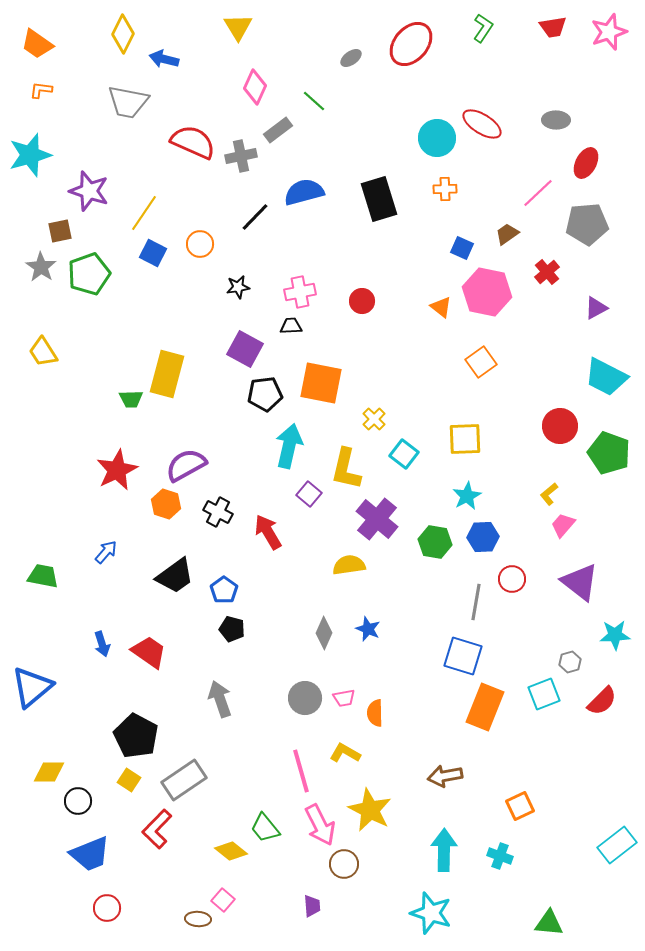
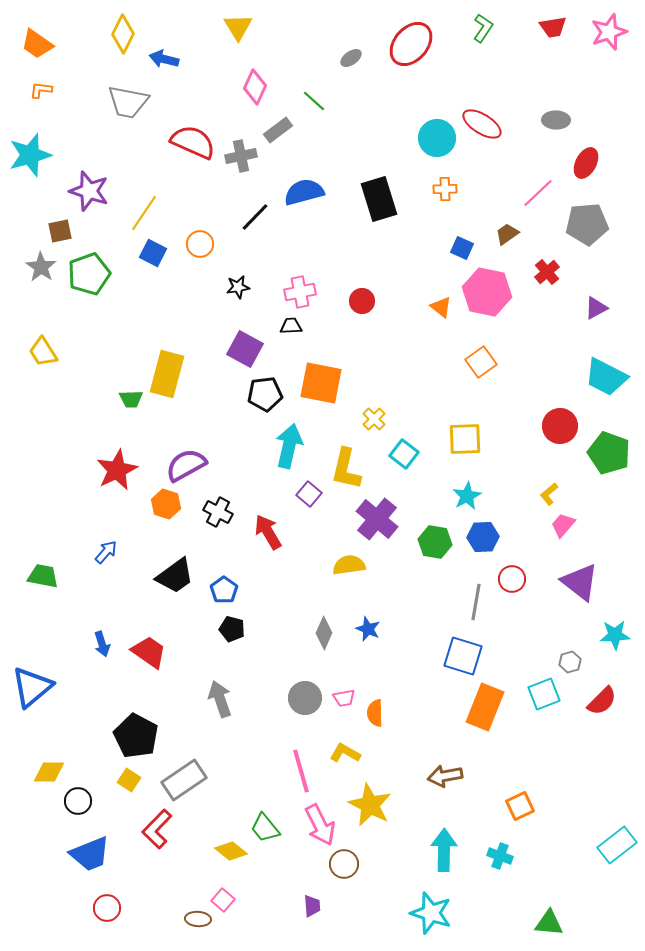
yellow star at (370, 810): moved 5 px up
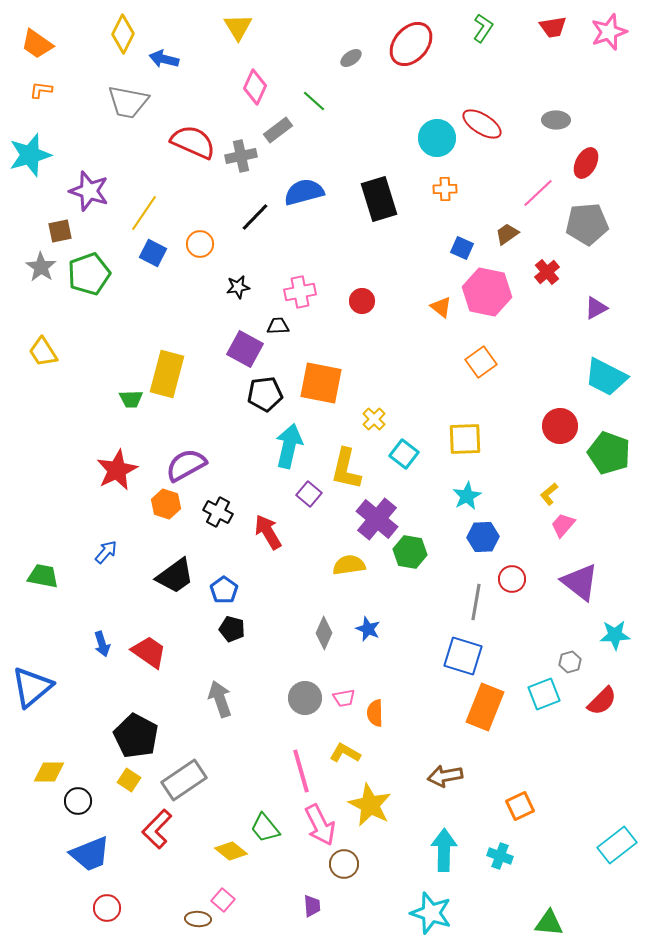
black trapezoid at (291, 326): moved 13 px left
green hexagon at (435, 542): moved 25 px left, 10 px down
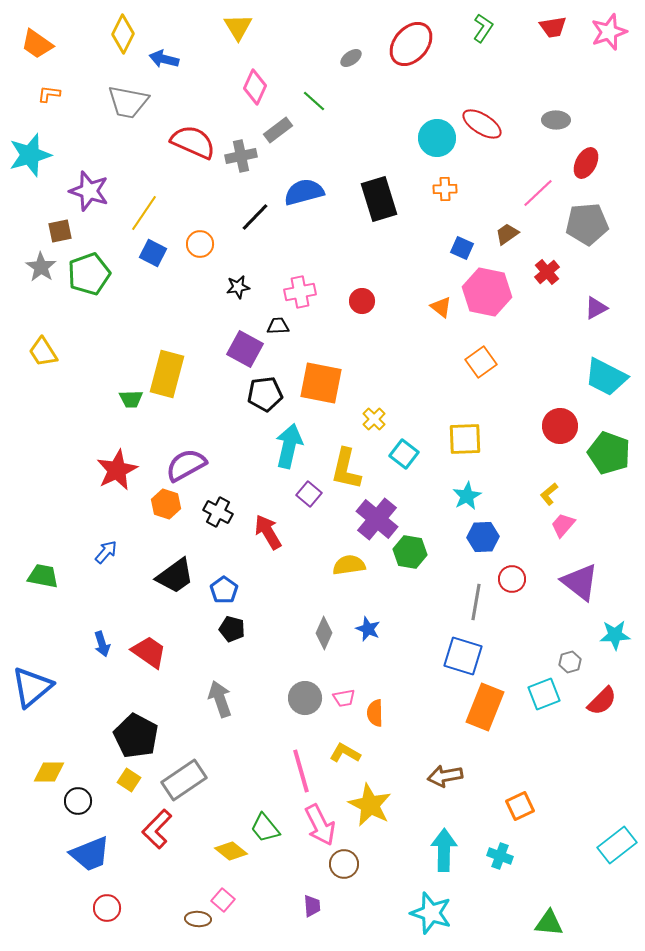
orange L-shape at (41, 90): moved 8 px right, 4 px down
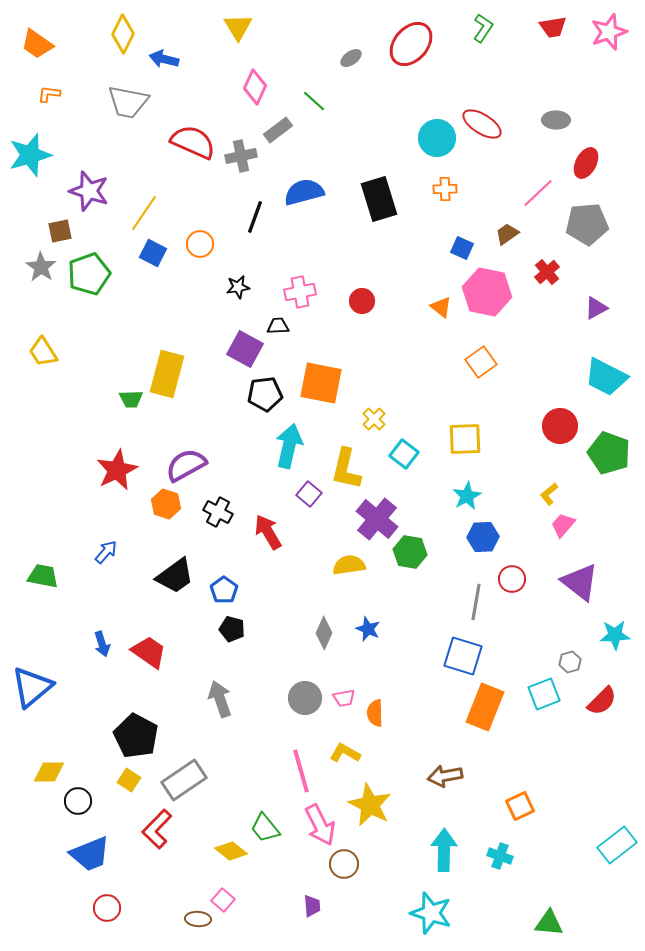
black line at (255, 217): rotated 24 degrees counterclockwise
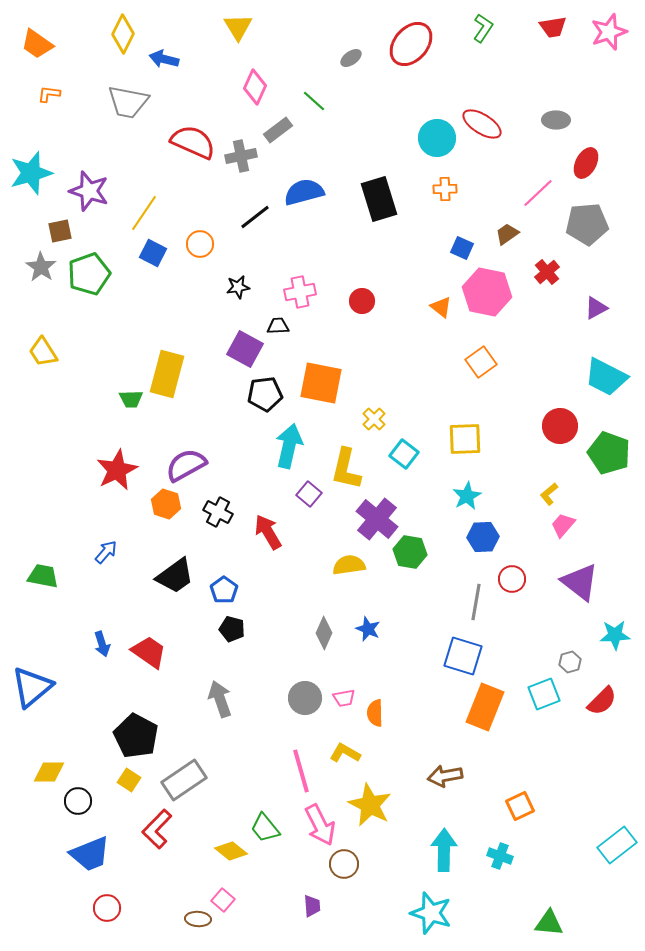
cyan star at (30, 155): moved 1 px right, 18 px down
black line at (255, 217): rotated 32 degrees clockwise
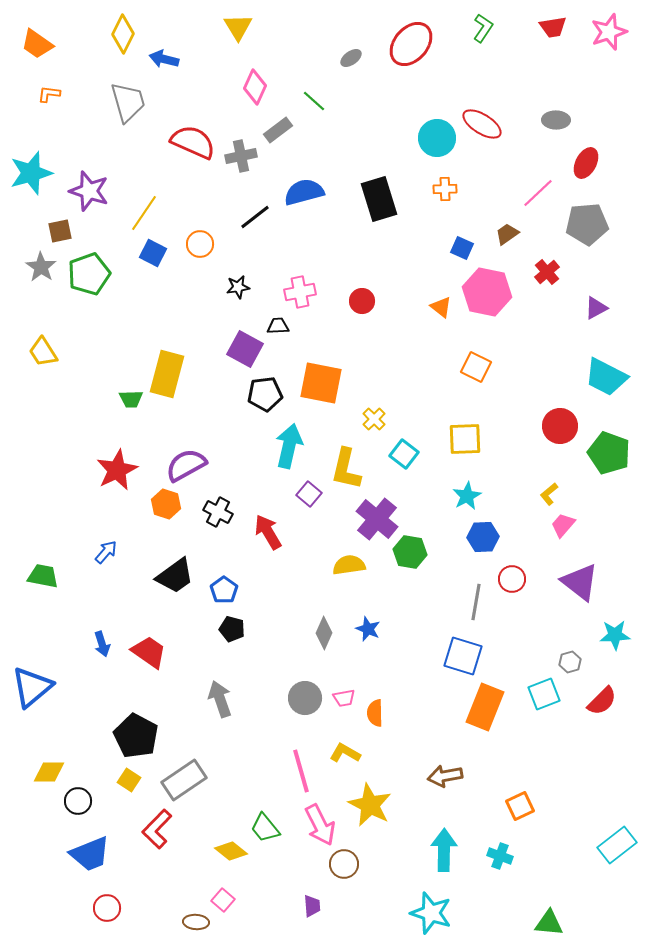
gray trapezoid at (128, 102): rotated 117 degrees counterclockwise
orange square at (481, 362): moved 5 px left, 5 px down; rotated 28 degrees counterclockwise
brown ellipse at (198, 919): moved 2 px left, 3 px down
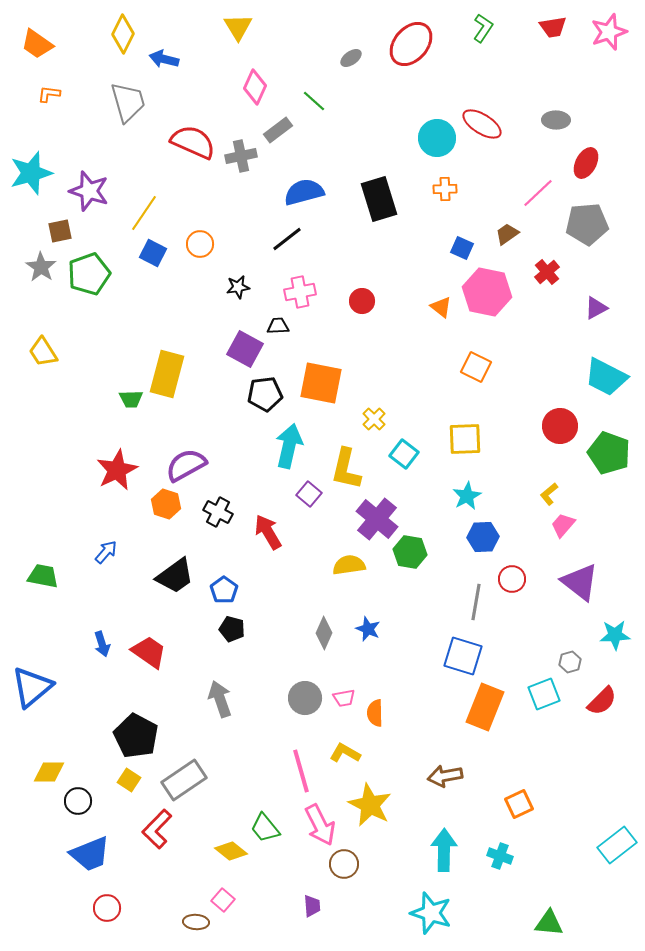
black line at (255, 217): moved 32 px right, 22 px down
orange square at (520, 806): moved 1 px left, 2 px up
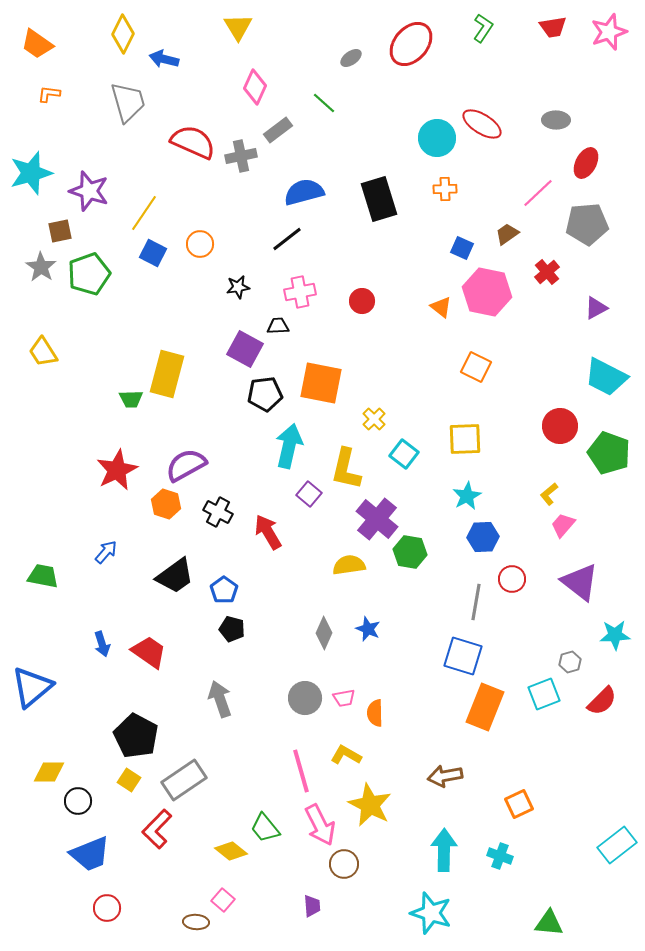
green line at (314, 101): moved 10 px right, 2 px down
yellow L-shape at (345, 753): moved 1 px right, 2 px down
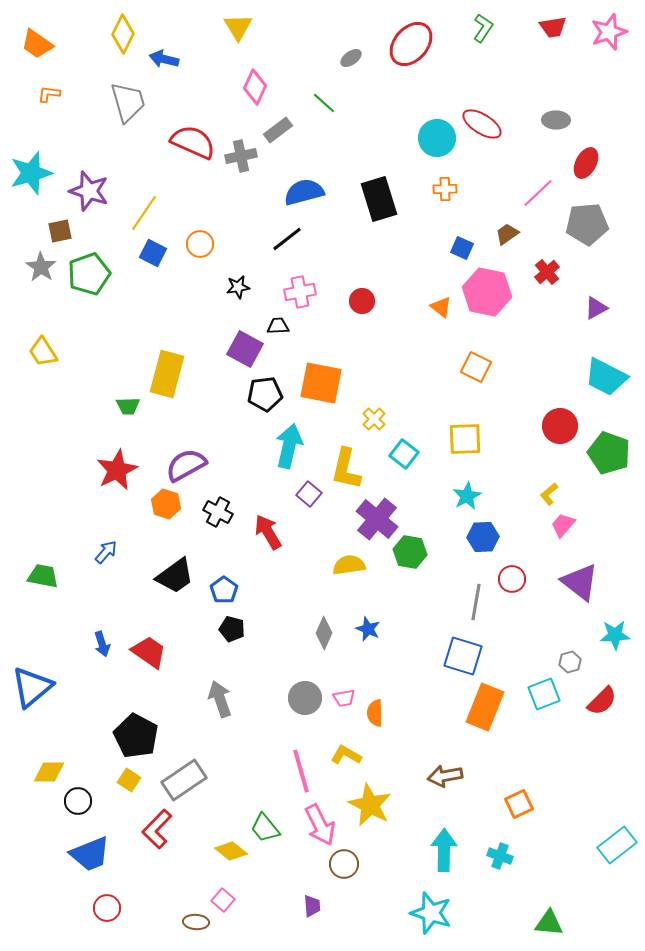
green trapezoid at (131, 399): moved 3 px left, 7 px down
